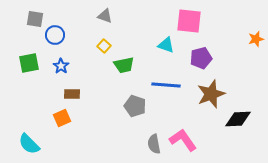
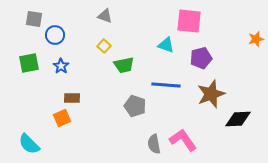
gray square: moved 1 px left
brown rectangle: moved 4 px down
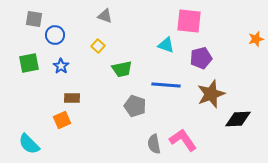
yellow square: moved 6 px left
green trapezoid: moved 2 px left, 4 px down
orange square: moved 2 px down
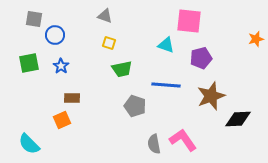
yellow square: moved 11 px right, 3 px up; rotated 24 degrees counterclockwise
brown star: moved 2 px down
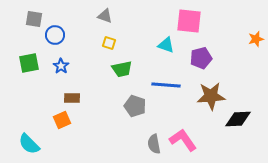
brown star: rotated 16 degrees clockwise
